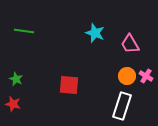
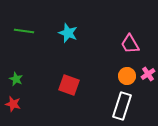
cyan star: moved 27 px left
pink cross: moved 2 px right, 2 px up; rotated 24 degrees clockwise
red square: rotated 15 degrees clockwise
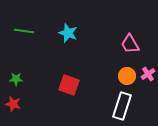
green star: rotated 24 degrees counterclockwise
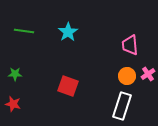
cyan star: moved 1 px up; rotated 18 degrees clockwise
pink trapezoid: moved 1 px down; rotated 25 degrees clockwise
green star: moved 1 px left, 5 px up
red square: moved 1 px left, 1 px down
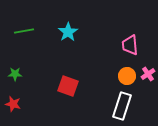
green line: rotated 18 degrees counterclockwise
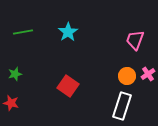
green line: moved 1 px left, 1 px down
pink trapezoid: moved 5 px right, 5 px up; rotated 25 degrees clockwise
green star: rotated 16 degrees counterclockwise
red square: rotated 15 degrees clockwise
red star: moved 2 px left, 1 px up
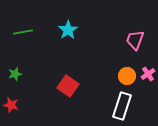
cyan star: moved 2 px up
red star: moved 2 px down
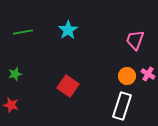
pink cross: rotated 24 degrees counterclockwise
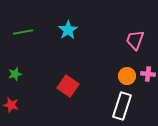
pink cross: rotated 24 degrees counterclockwise
